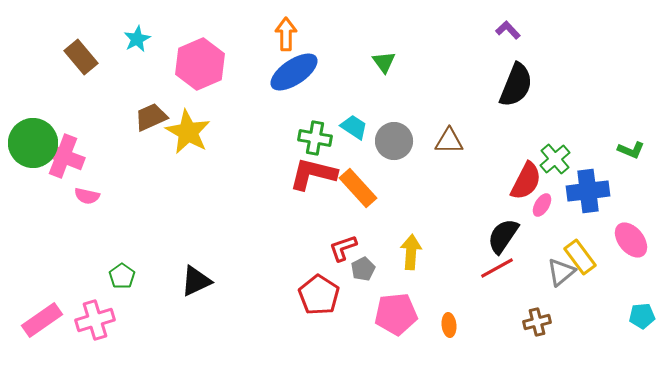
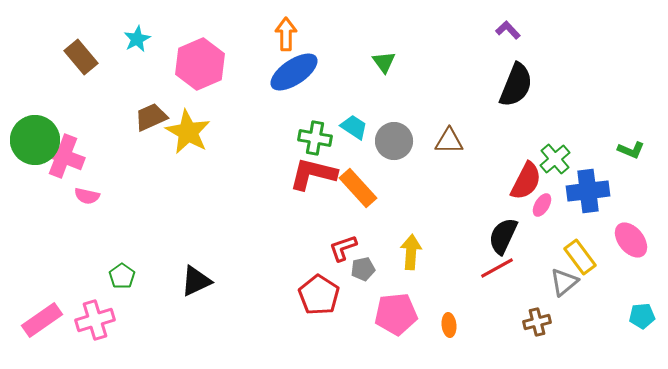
green circle at (33, 143): moved 2 px right, 3 px up
black semicircle at (503, 236): rotated 9 degrees counterclockwise
gray pentagon at (363, 269): rotated 15 degrees clockwise
gray triangle at (561, 272): moved 3 px right, 10 px down
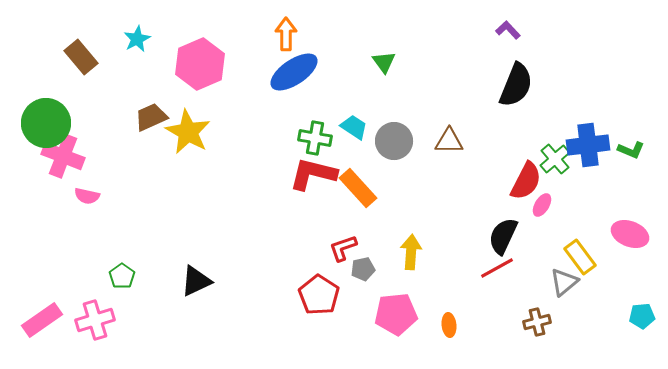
green circle at (35, 140): moved 11 px right, 17 px up
blue cross at (588, 191): moved 46 px up
pink ellipse at (631, 240): moved 1 px left, 6 px up; rotated 30 degrees counterclockwise
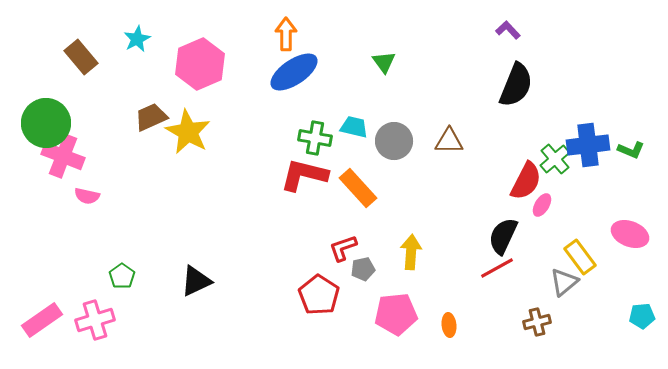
cyan trapezoid at (354, 127): rotated 20 degrees counterclockwise
red L-shape at (313, 174): moved 9 px left, 1 px down
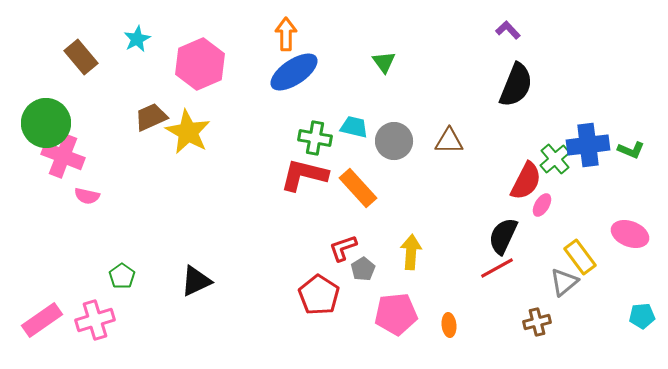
gray pentagon at (363, 269): rotated 20 degrees counterclockwise
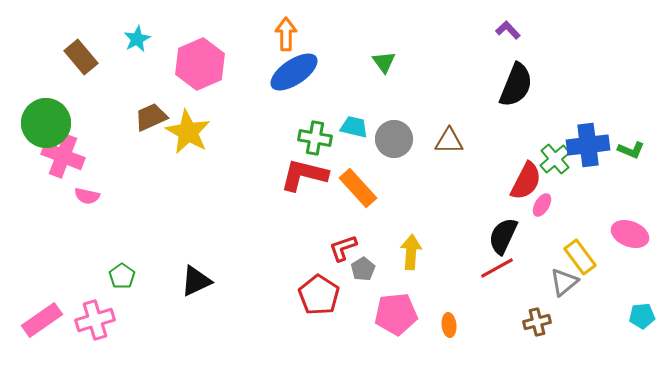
gray circle at (394, 141): moved 2 px up
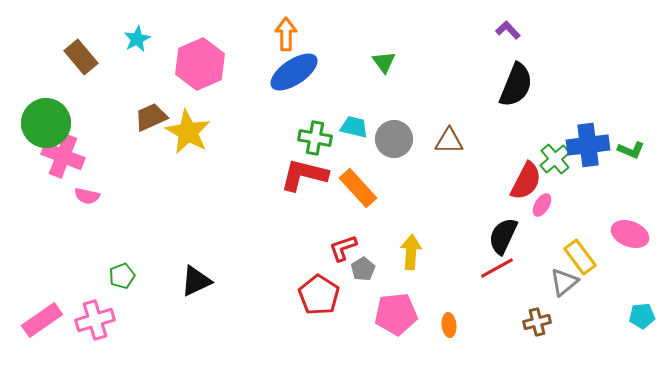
green pentagon at (122, 276): rotated 15 degrees clockwise
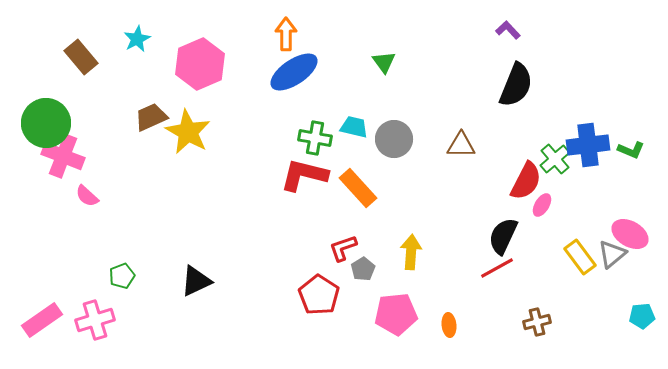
brown triangle at (449, 141): moved 12 px right, 4 px down
pink semicircle at (87, 196): rotated 30 degrees clockwise
pink ellipse at (630, 234): rotated 9 degrees clockwise
gray triangle at (564, 282): moved 48 px right, 28 px up
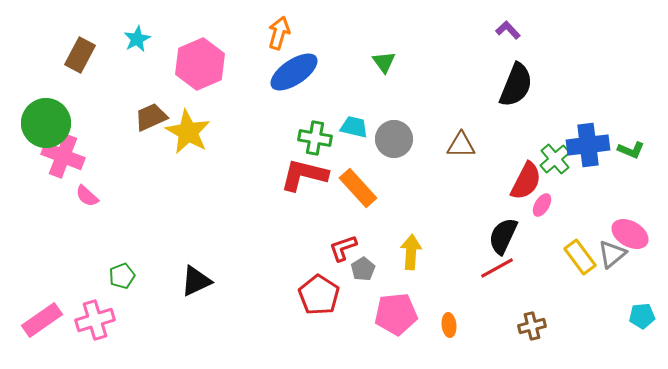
orange arrow at (286, 34): moved 7 px left, 1 px up; rotated 16 degrees clockwise
brown rectangle at (81, 57): moved 1 px left, 2 px up; rotated 68 degrees clockwise
brown cross at (537, 322): moved 5 px left, 4 px down
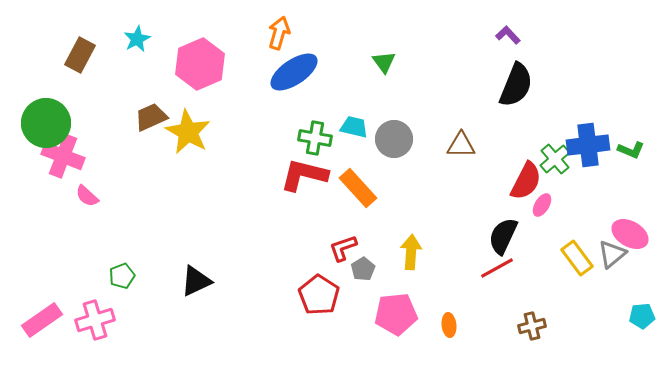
purple L-shape at (508, 30): moved 5 px down
yellow rectangle at (580, 257): moved 3 px left, 1 px down
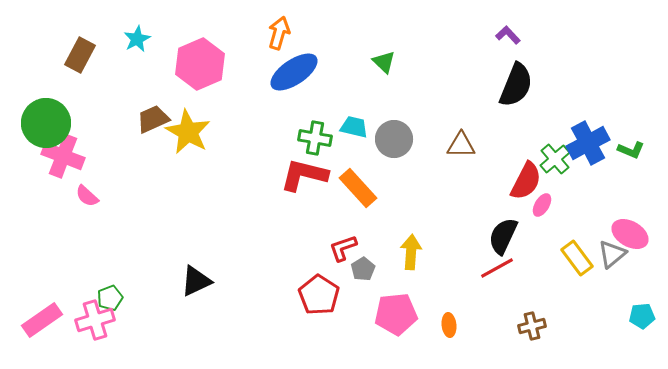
green triangle at (384, 62): rotated 10 degrees counterclockwise
brown trapezoid at (151, 117): moved 2 px right, 2 px down
blue cross at (588, 145): moved 2 px up; rotated 21 degrees counterclockwise
green pentagon at (122, 276): moved 12 px left, 22 px down
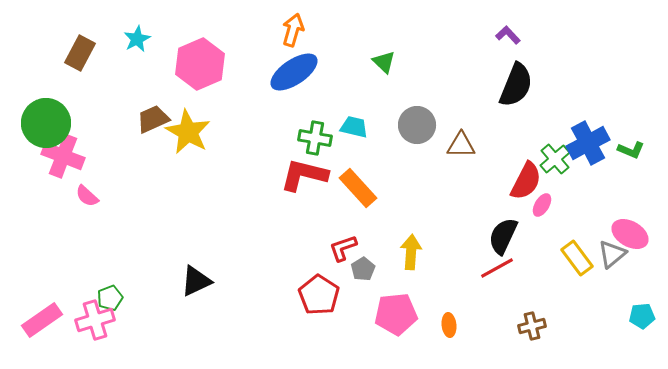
orange arrow at (279, 33): moved 14 px right, 3 px up
brown rectangle at (80, 55): moved 2 px up
gray circle at (394, 139): moved 23 px right, 14 px up
